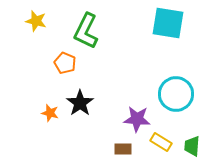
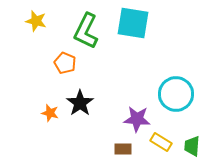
cyan square: moved 35 px left
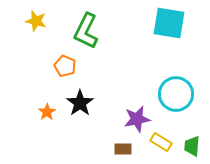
cyan square: moved 36 px right
orange pentagon: moved 3 px down
orange star: moved 3 px left, 1 px up; rotated 24 degrees clockwise
purple star: rotated 16 degrees counterclockwise
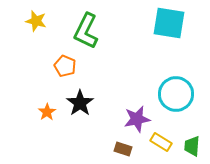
brown rectangle: rotated 18 degrees clockwise
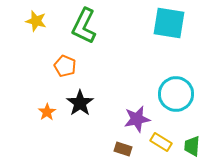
green L-shape: moved 2 px left, 5 px up
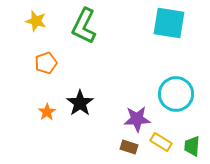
orange pentagon: moved 19 px left, 3 px up; rotated 30 degrees clockwise
purple star: rotated 8 degrees clockwise
brown rectangle: moved 6 px right, 2 px up
